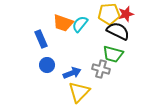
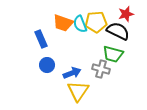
yellow pentagon: moved 13 px left, 8 px down
cyan semicircle: rotated 60 degrees counterclockwise
yellow triangle: moved 1 px left, 1 px up; rotated 10 degrees counterclockwise
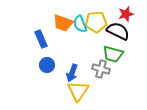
blue arrow: rotated 132 degrees clockwise
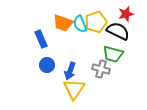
yellow pentagon: rotated 15 degrees counterclockwise
blue arrow: moved 2 px left, 2 px up
yellow triangle: moved 4 px left, 2 px up
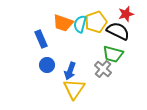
cyan semicircle: rotated 36 degrees clockwise
gray cross: moved 2 px right; rotated 24 degrees clockwise
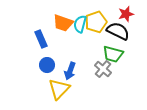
yellow triangle: moved 15 px left; rotated 10 degrees clockwise
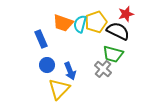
blue arrow: rotated 42 degrees counterclockwise
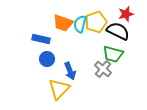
blue rectangle: rotated 54 degrees counterclockwise
blue circle: moved 6 px up
